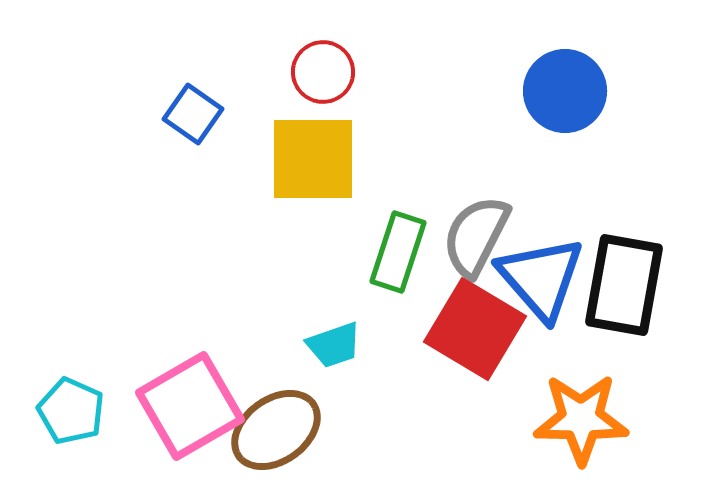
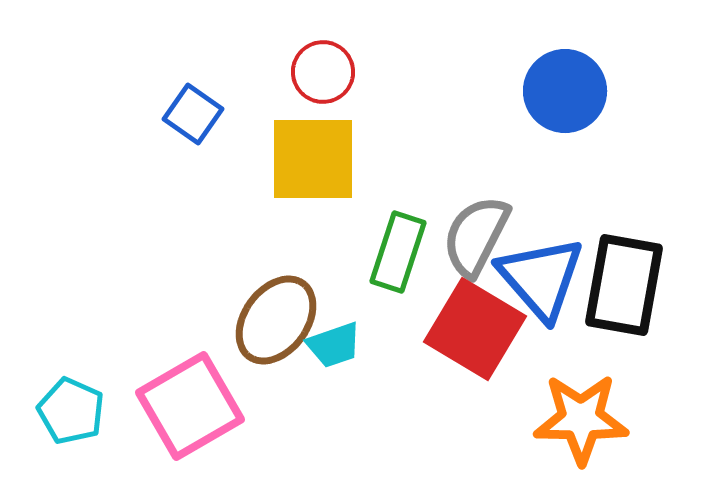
brown ellipse: moved 110 px up; rotated 18 degrees counterclockwise
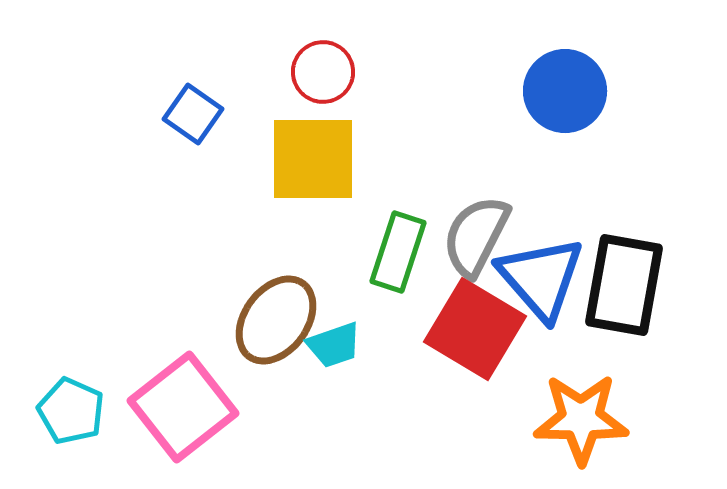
pink square: moved 7 px left, 1 px down; rotated 8 degrees counterclockwise
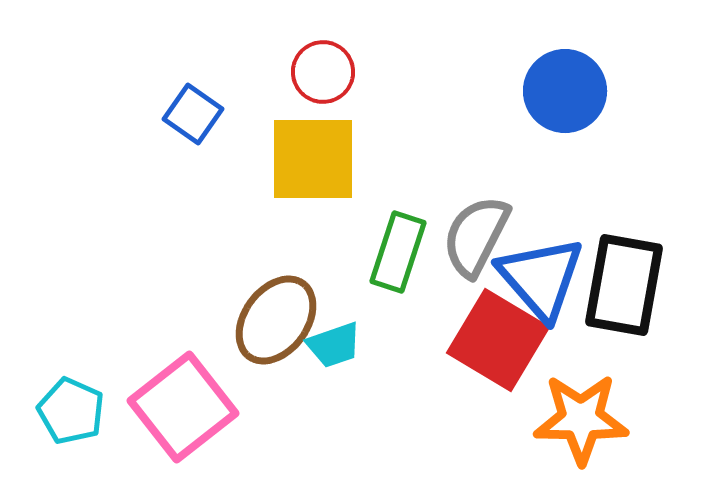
red square: moved 23 px right, 11 px down
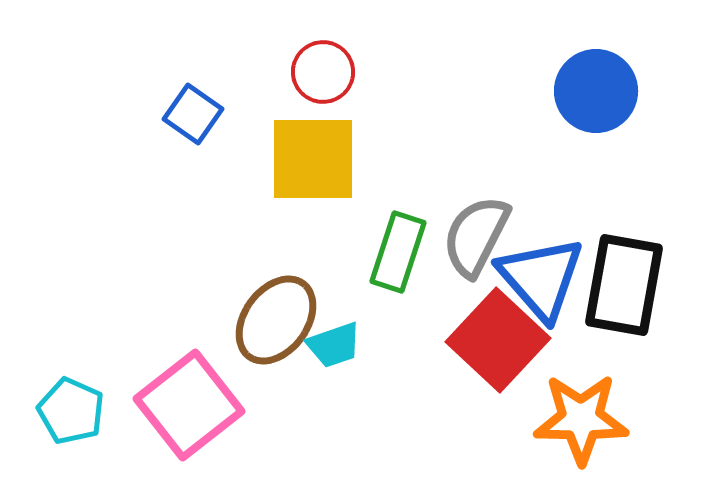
blue circle: moved 31 px right
red square: rotated 12 degrees clockwise
pink square: moved 6 px right, 2 px up
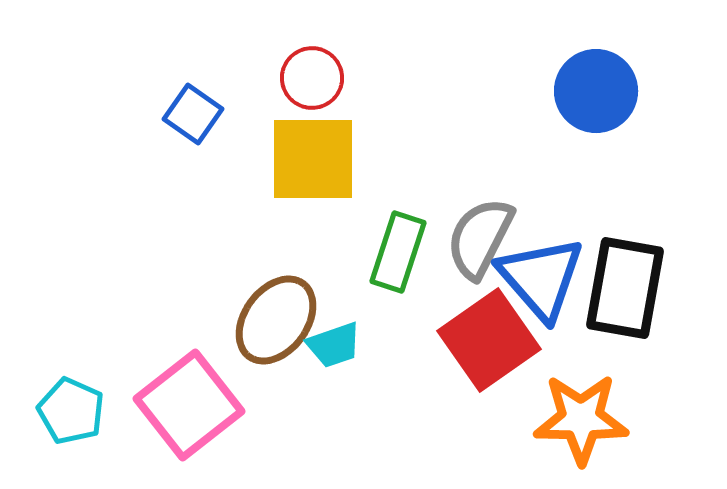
red circle: moved 11 px left, 6 px down
gray semicircle: moved 4 px right, 2 px down
black rectangle: moved 1 px right, 3 px down
red square: moved 9 px left; rotated 12 degrees clockwise
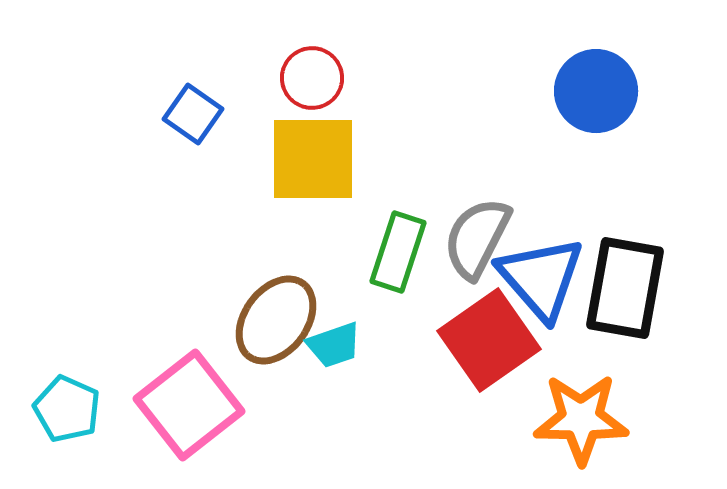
gray semicircle: moved 3 px left
cyan pentagon: moved 4 px left, 2 px up
